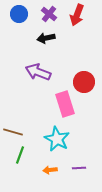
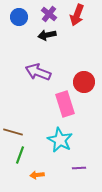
blue circle: moved 3 px down
black arrow: moved 1 px right, 3 px up
cyan star: moved 3 px right, 1 px down
orange arrow: moved 13 px left, 5 px down
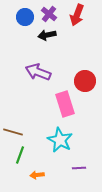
blue circle: moved 6 px right
red circle: moved 1 px right, 1 px up
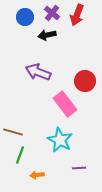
purple cross: moved 3 px right, 1 px up
pink rectangle: rotated 20 degrees counterclockwise
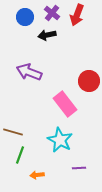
purple arrow: moved 9 px left
red circle: moved 4 px right
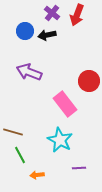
blue circle: moved 14 px down
green line: rotated 48 degrees counterclockwise
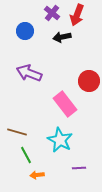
black arrow: moved 15 px right, 2 px down
purple arrow: moved 1 px down
brown line: moved 4 px right
green line: moved 6 px right
